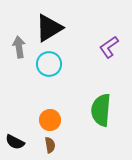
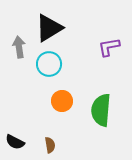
purple L-shape: rotated 25 degrees clockwise
orange circle: moved 12 px right, 19 px up
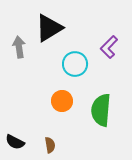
purple L-shape: rotated 35 degrees counterclockwise
cyan circle: moved 26 px right
